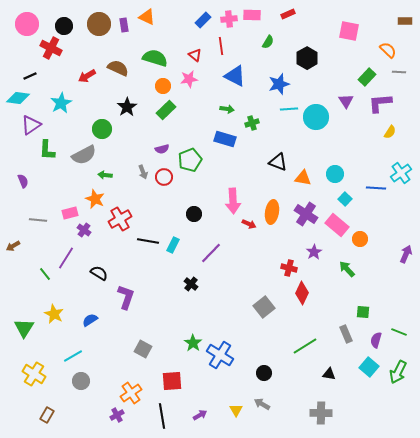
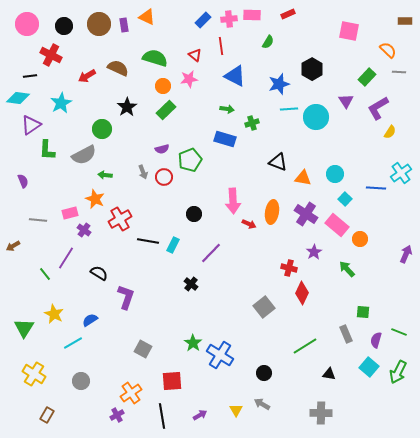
red cross at (51, 48): moved 7 px down
black hexagon at (307, 58): moved 5 px right, 11 px down
black line at (30, 76): rotated 16 degrees clockwise
purple L-shape at (380, 103): moved 2 px left, 5 px down; rotated 25 degrees counterclockwise
cyan line at (73, 356): moved 13 px up
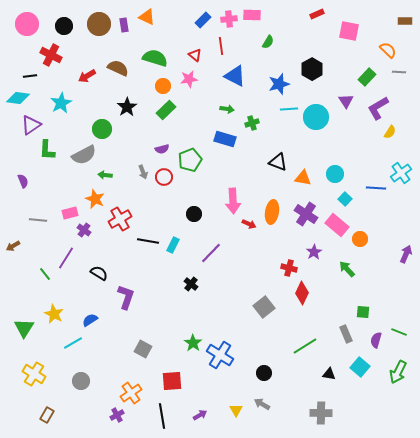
red rectangle at (288, 14): moved 29 px right
cyan square at (369, 367): moved 9 px left
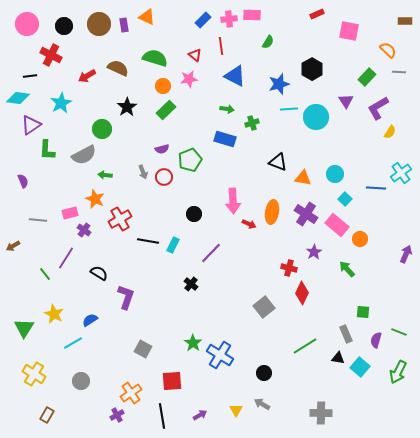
black triangle at (329, 374): moved 9 px right, 16 px up
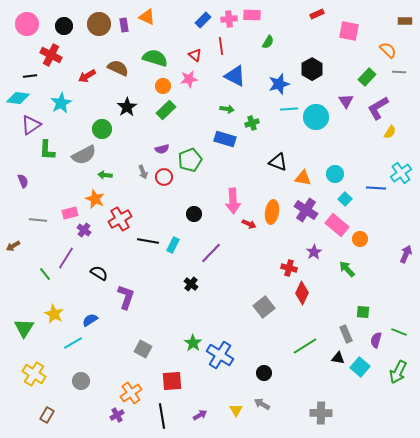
purple cross at (306, 214): moved 4 px up
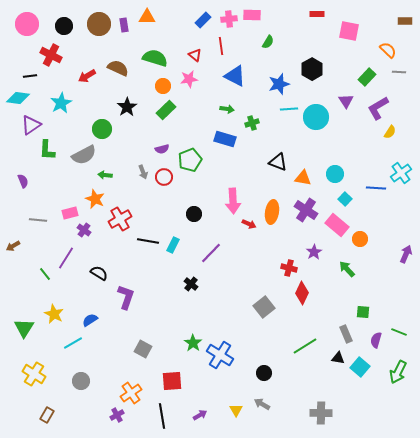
red rectangle at (317, 14): rotated 24 degrees clockwise
orange triangle at (147, 17): rotated 24 degrees counterclockwise
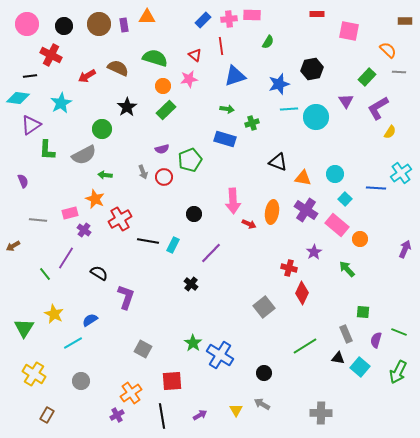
black hexagon at (312, 69): rotated 20 degrees clockwise
blue triangle at (235, 76): rotated 45 degrees counterclockwise
purple arrow at (406, 254): moved 1 px left, 5 px up
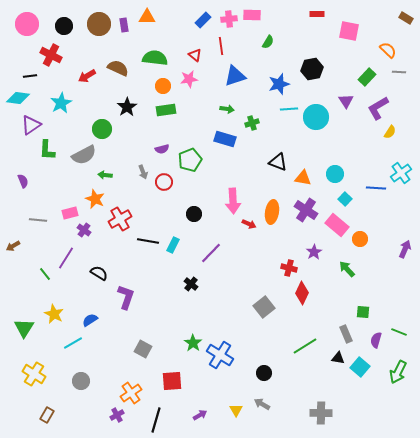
brown rectangle at (405, 21): moved 1 px right, 3 px up; rotated 32 degrees clockwise
green semicircle at (155, 58): rotated 10 degrees counterclockwise
green rectangle at (166, 110): rotated 36 degrees clockwise
red circle at (164, 177): moved 5 px down
black line at (162, 416): moved 6 px left, 4 px down; rotated 25 degrees clockwise
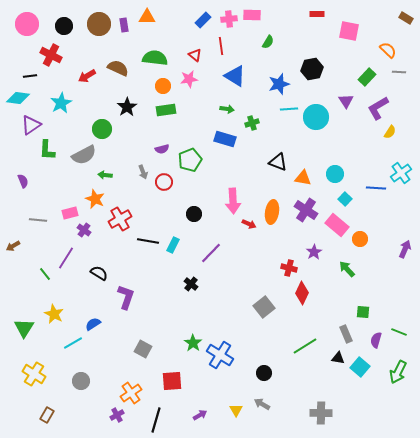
blue triangle at (235, 76): rotated 50 degrees clockwise
blue semicircle at (90, 320): moved 3 px right, 4 px down
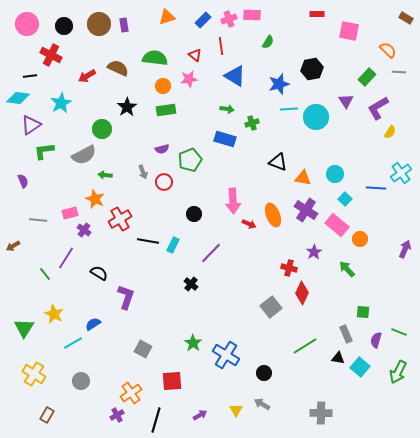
orange triangle at (147, 17): moved 20 px right; rotated 18 degrees counterclockwise
pink cross at (229, 19): rotated 14 degrees counterclockwise
green L-shape at (47, 150): moved 3 px left, 1 px down; rotated 80 degrees clockwise
orange ellipse at (272, 212): moved 1 px right, 3 px down; rotated 30 degrees counterclockwise
gray square at (264, 307): moved 7 px right
blue cross at (220, 355): moved 6 px right
